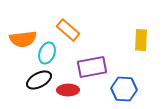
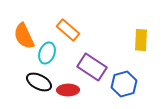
orange semicircle: moved 1 px right, 3 px up; rotated 72 degrees clockwise
purple rectangle: rotated 44 degrees clockwise
black ellipse: moved 2 px down; rotated 55 degrees clockwise
blue hexagon: moved 5 px up; rotated 20 degrees counterclockwise
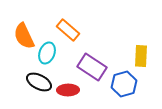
yellow rectangle: moved 16 px down
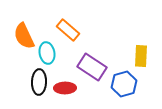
cyan ellipse: rotated 30 degrees counterclockwise
black ellipse: rotated 65 degrees clockwise
red ellipse: moved 3 px left, 2 px up
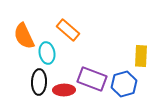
purple rectangle: moved 12 px down; rotated 12 degrees counterclockwise
red ellipse: moved 1 px left, 2 px down
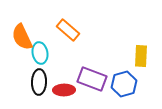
orange semicircle: moved 2 px left, 1 px down
cyan ellipse: moved 7 px left
